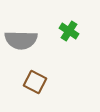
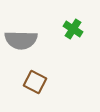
green cross: moved 4 px right, 2 px up
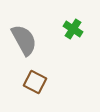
gray semicircle: moved 3 px right; rotated 120 degrees counterclockwise
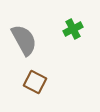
green cross: rotated 30 degrees clockwise
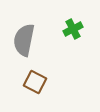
gray semicircle: rotated 140 degrees counterclockwise
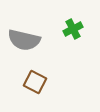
gray semicircle: rotated 88 degrees counterclockwise
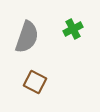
gray semicircle: moved 3 px right, 3 px up; rotated 84 degrees counterclockwise
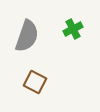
gray semicircle: moved 1 px up
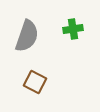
green cross: rotated 18 degrees clockwise
